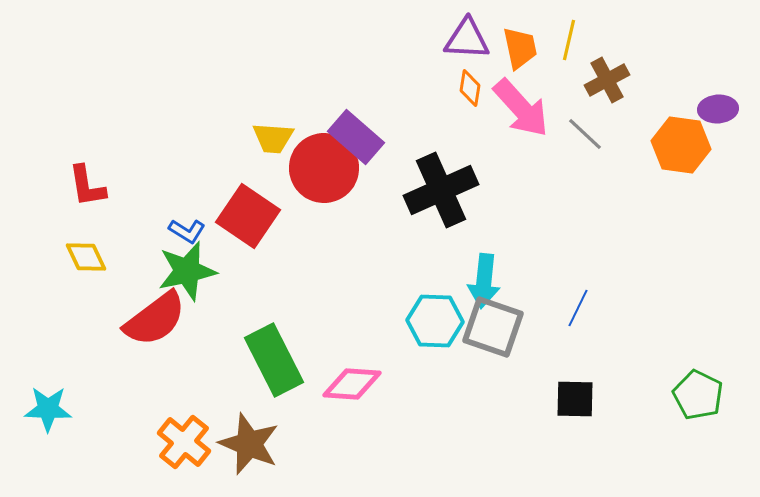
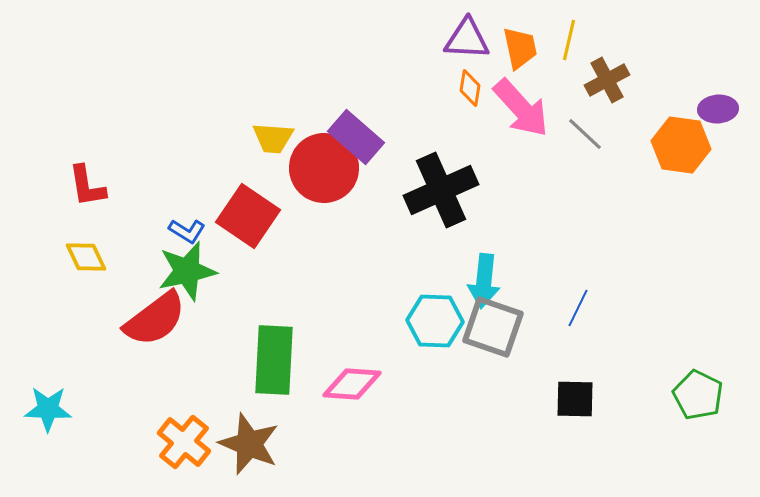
green rectangle: rotated 30 degrees clockwise
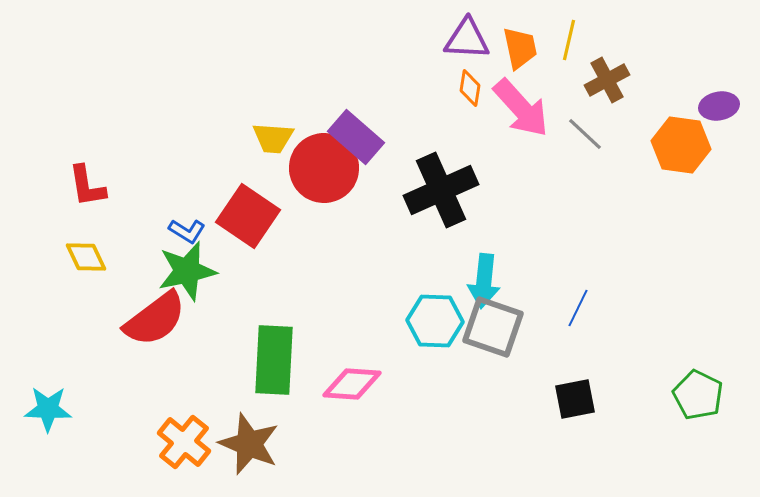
purple ellipse: moved 1 px right, 3 px up; rotated 6 degrees counterclockwise
black square: rotated 12 degrees counterclockwise
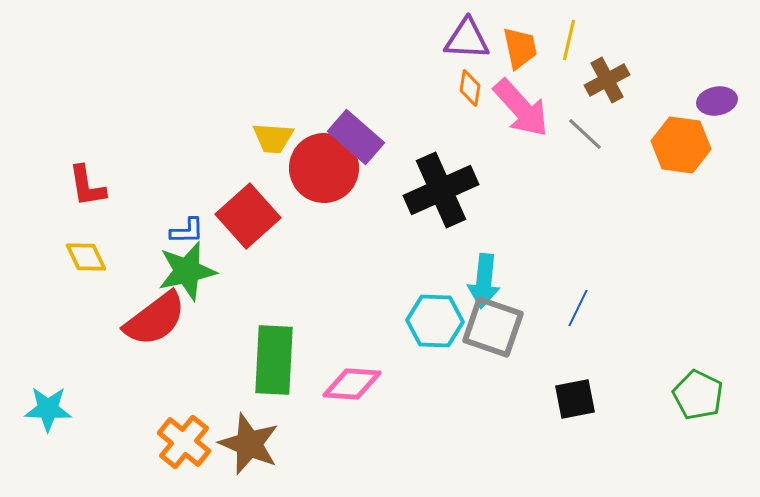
purple ellipse: moved 2 px left, 5 px up
red square: rotated 14 degrees clockwise
blue L-shape: rotated 33 degrees counterclockwise
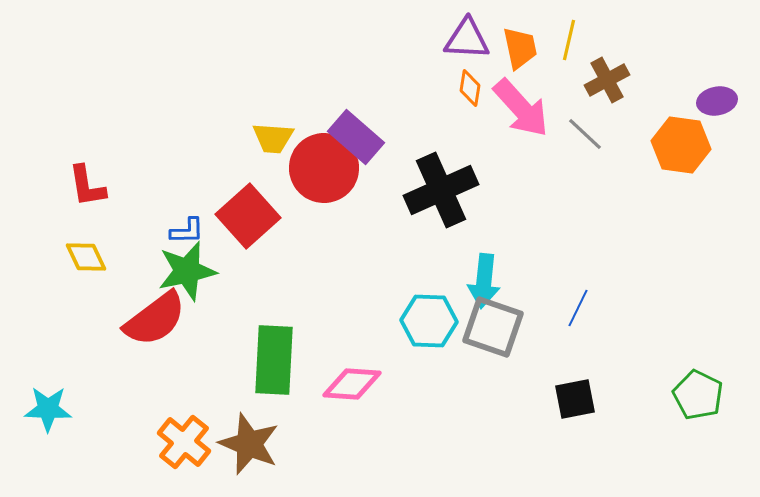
cyan hexagon: moved 6 px left
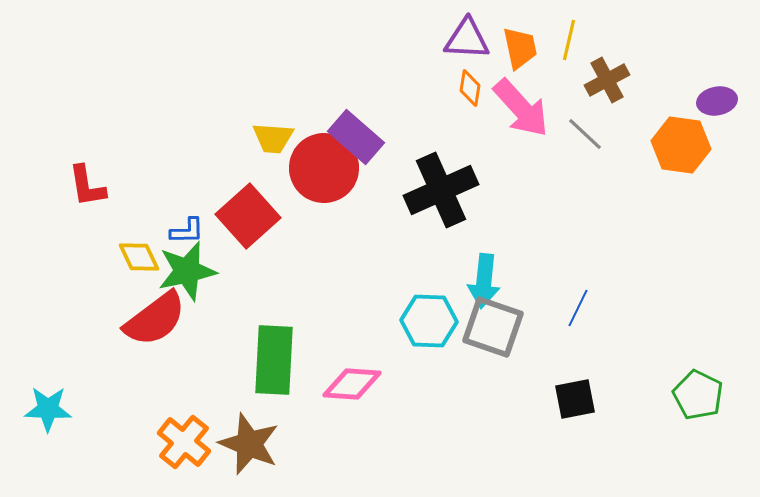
yellow diamond: moved 53 px right
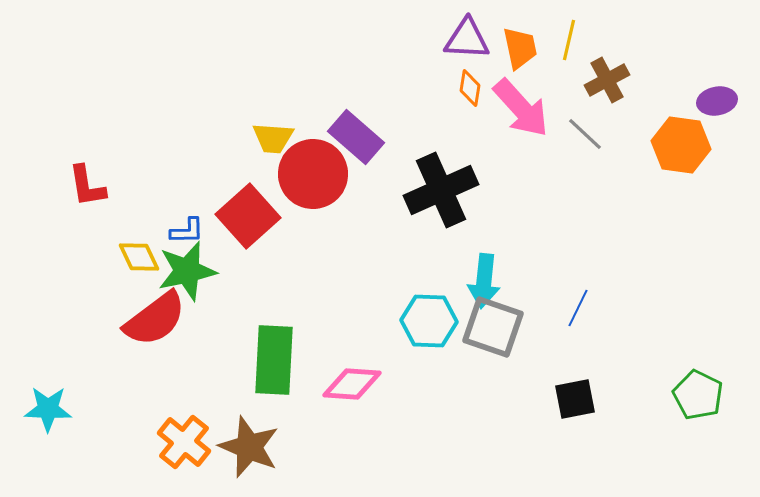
red circle: moved 11 px left, 6 px down
brown star: moved 3 px down
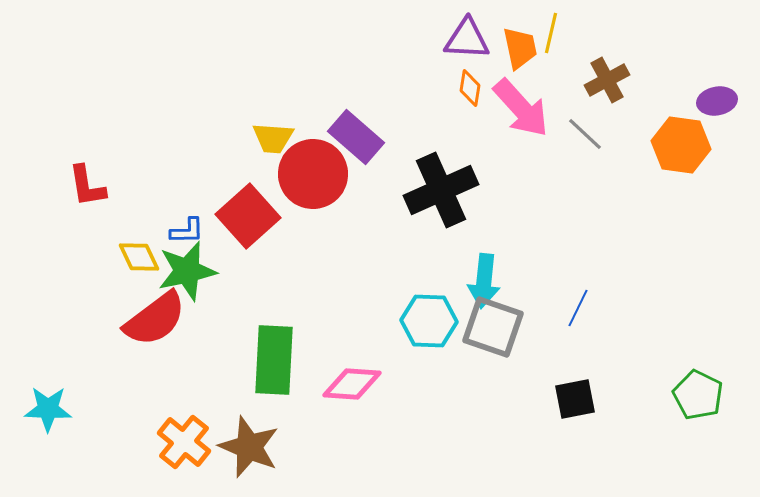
yellow line: moved 18 px left, 7 px up
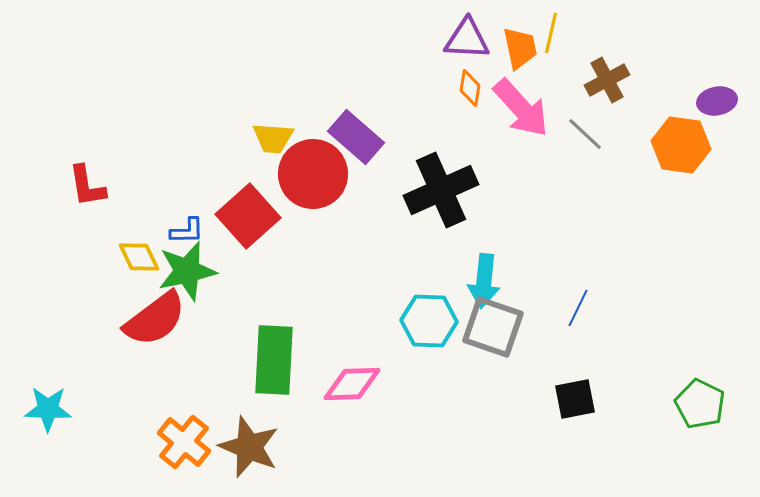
pink diamond: rotated 6 degrees counterclockwise
green pentagon: moved 2 px right, 9 px down
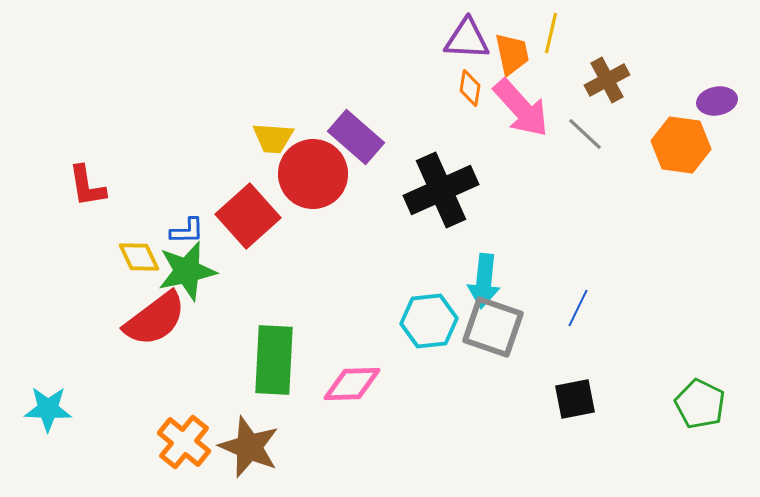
orange trapezoid: moved 8 px left, 6 px down
cyan hexagon: rotated 8 degrees counterclockwise
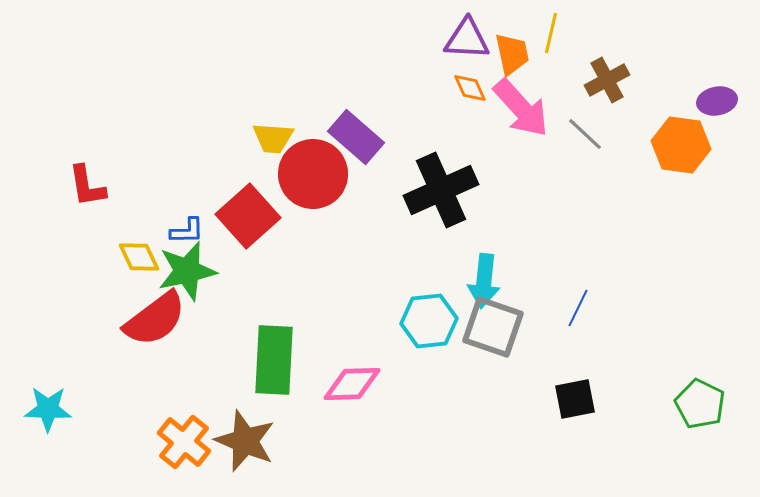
orange diamond: rotated 33 degrees counterclockwise
brown star: moved 4 px left, 6 px up
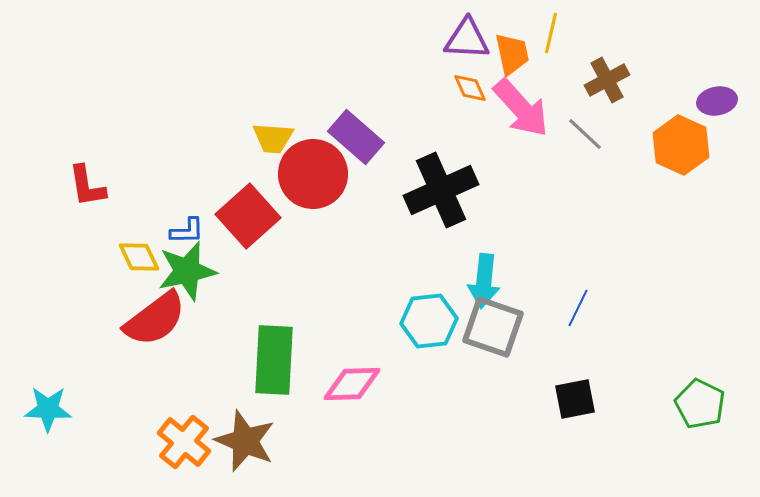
orange hexagon: rotated 16 degrees clockwise
